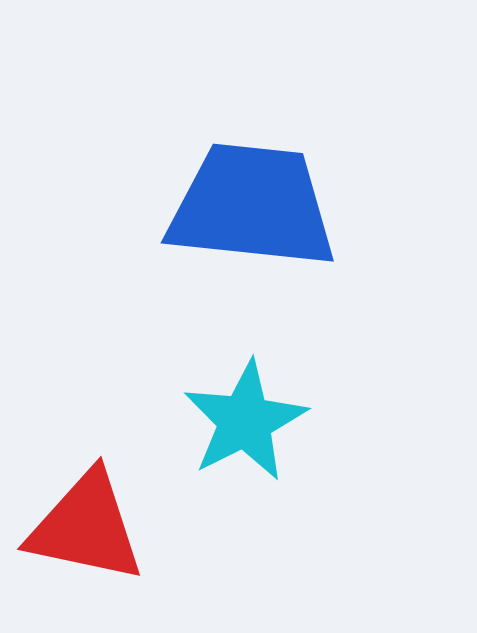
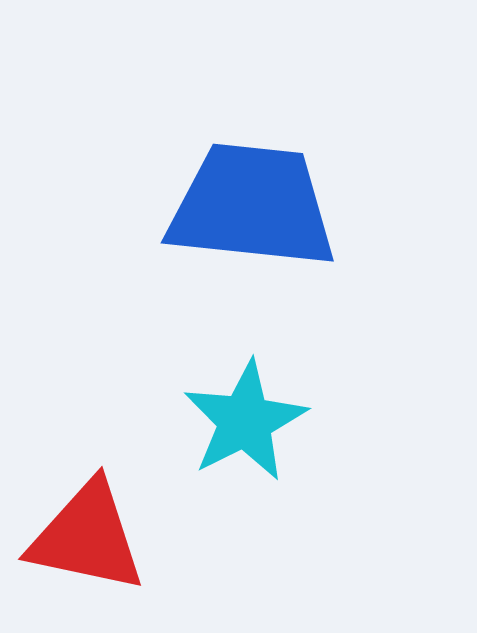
red triangle: moved 1 px right, 10 px down
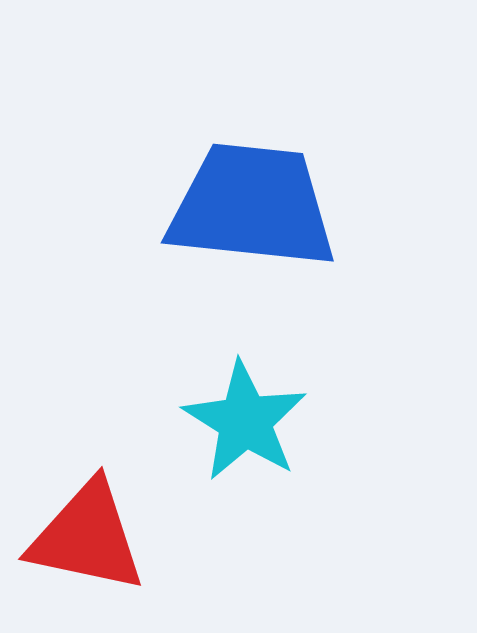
cyan star: rotated 13 degrees counterclockwise
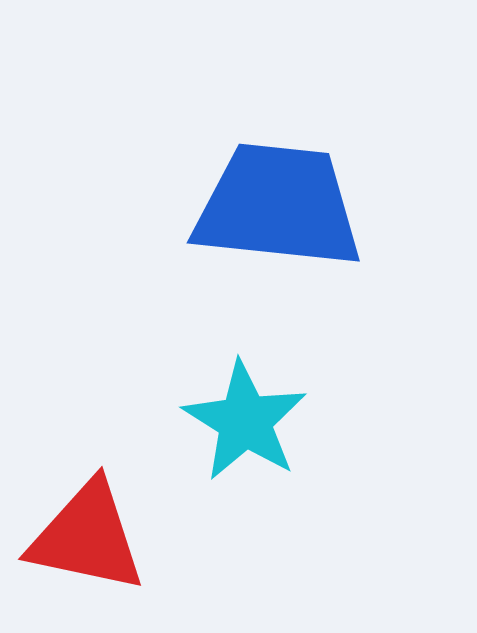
blue trapezoid: moved 26 px right
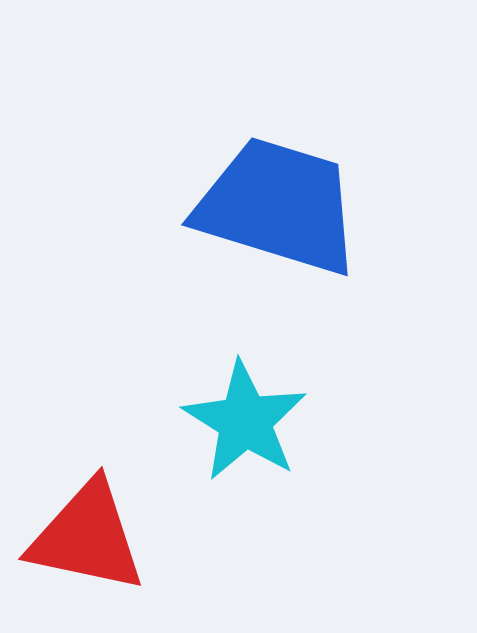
blue trapezoid: rotated 11 degrees clockwise
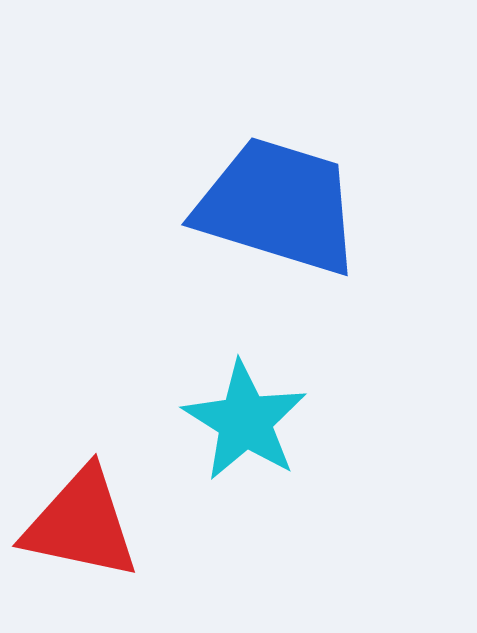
red triangle: moved 6 px left, 13 px up
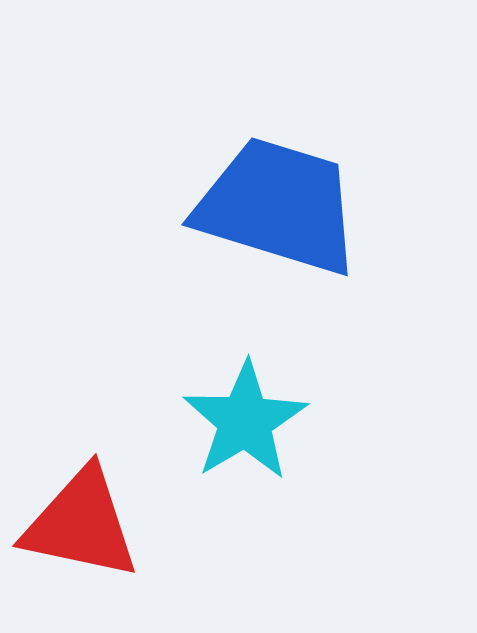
cyan star: rotated 9 degrees clockwise
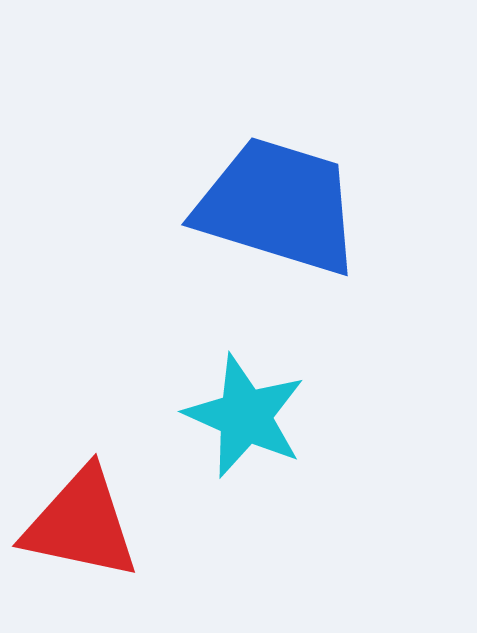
cyan star: moved 5 px up; rotated 17 degrees counterclockwise
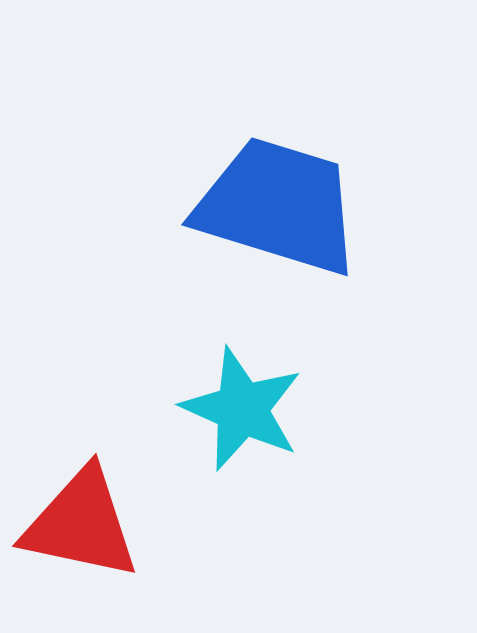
cyan star: moved 3 px left, 7 px up
